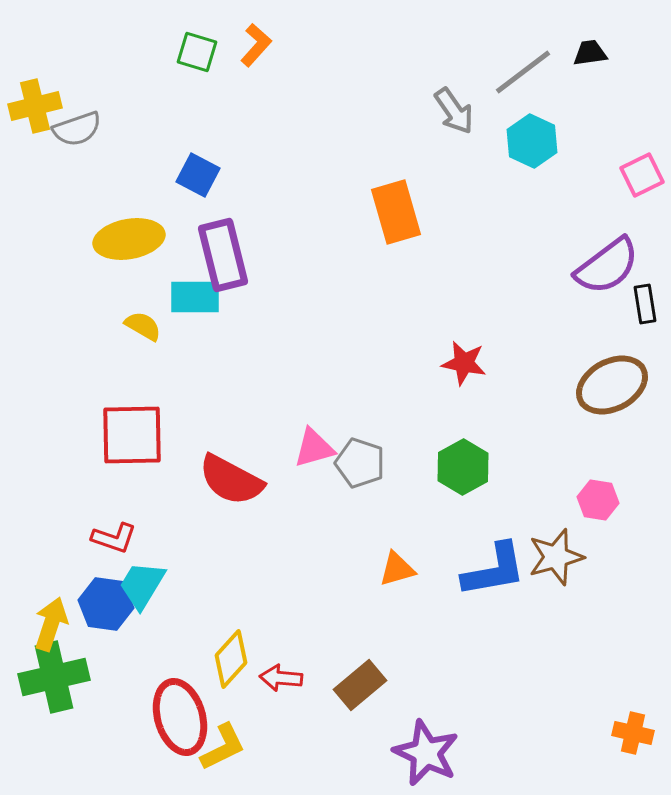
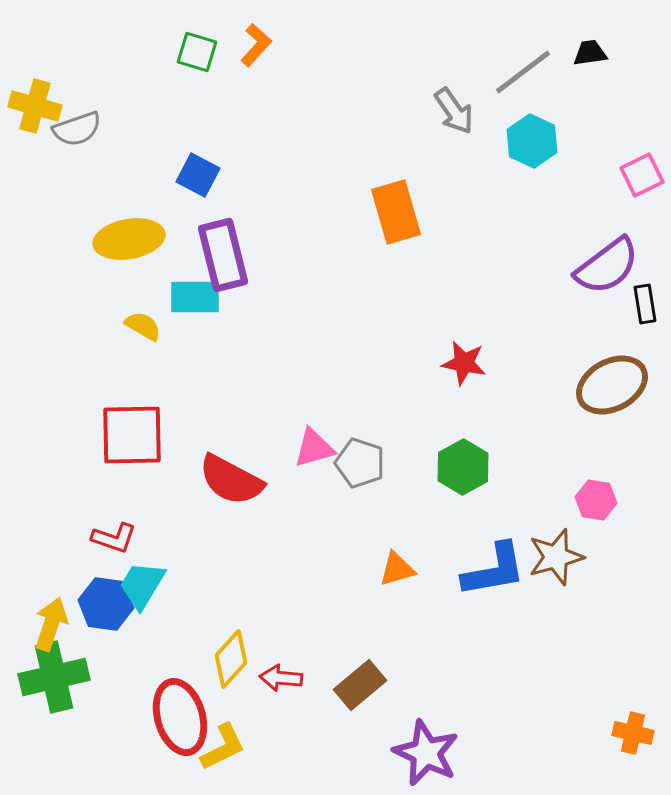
yellow cross: rotated 30 degrees clockwise
pink hexagon: moved 2 px left
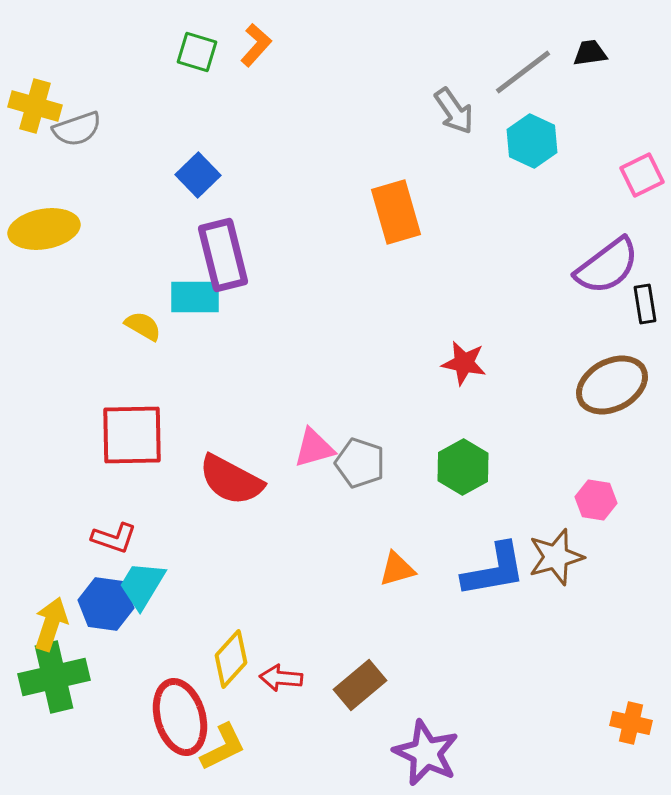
blue square: rotated 18 degrees clockwise
yellow ellipse: moved 85 px left, 10 px up
orange cross: moved 2 px left, 10 px up
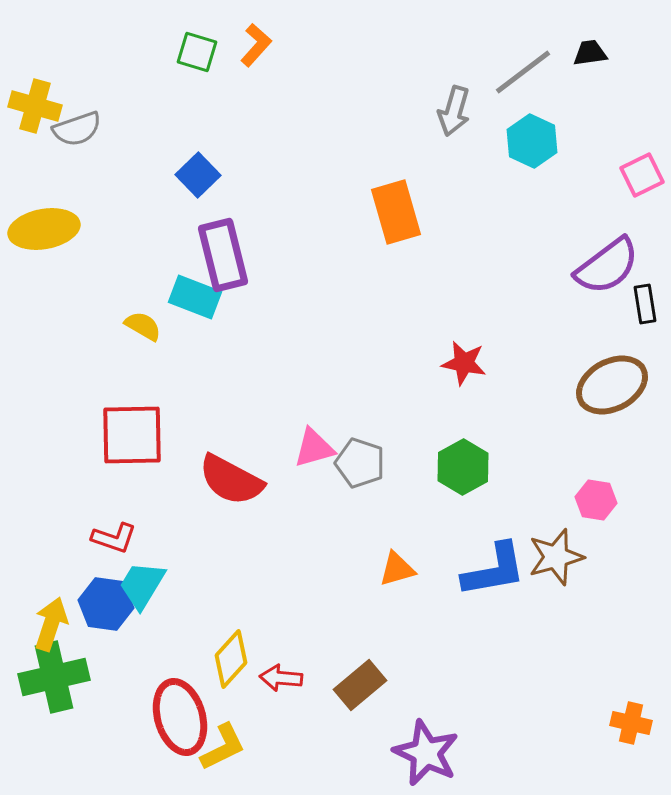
gray arrow: rotated 51 degrees clockwise
cyan rectangle: rotated 21 degrees clockwise
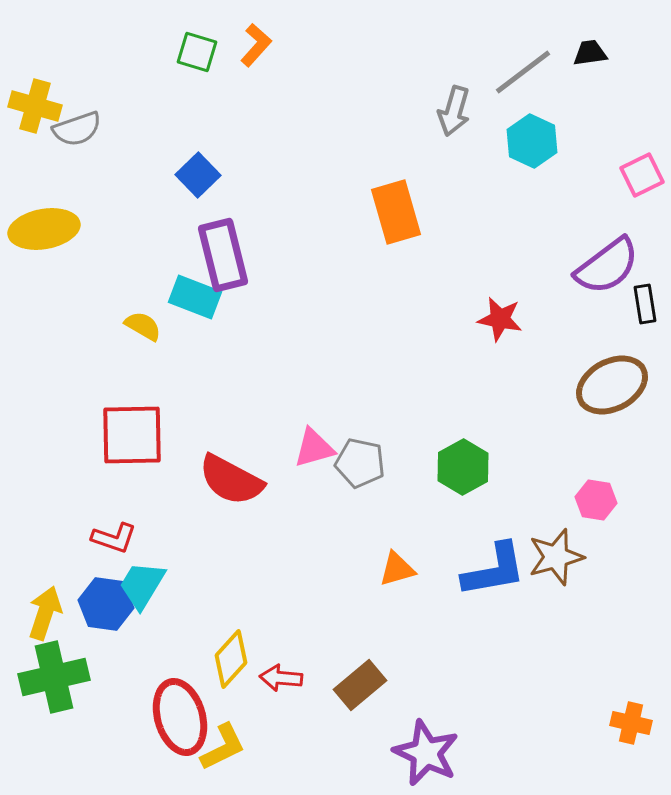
red star: moved 36 px right, 44 px up
gray pentagon: rotated 6 degrees counterclockwise
yellow arrow: moved 6 px left, 11 px up
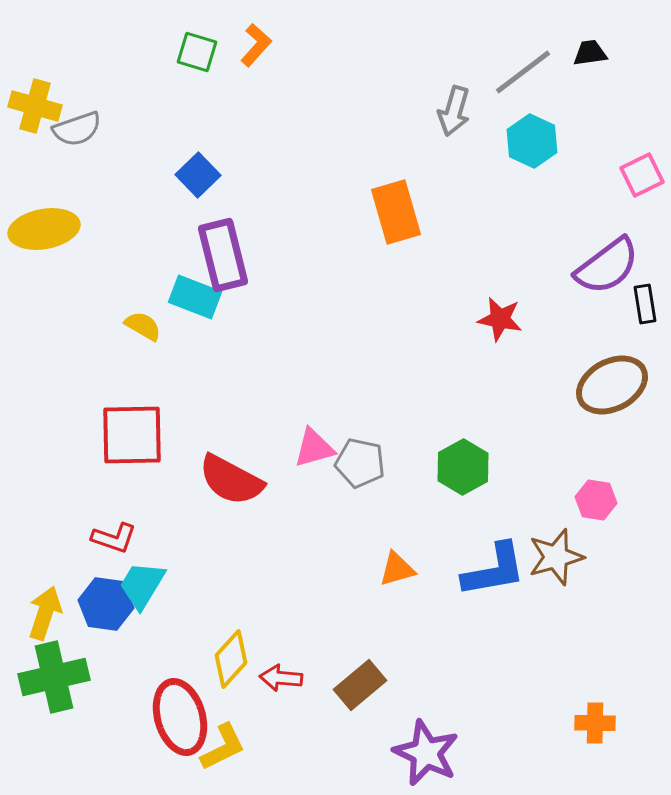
orange cross: moved 36 px left; rotated 12 degrees counterclockwise
